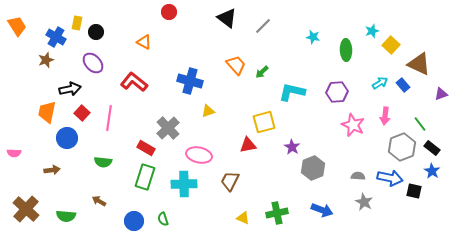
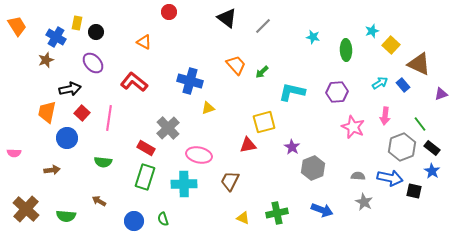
yellow triangle at (208, 111): moved 3 px up
pink star at (353, 125): moved 2 px down
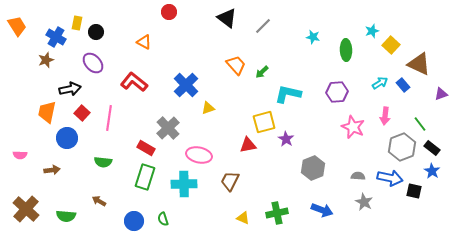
blue cross at (190, 81): moved 4 px left, 4 px down; rotated 30 degrees clockwise
cyan L-shape at (292, 92): moved 4 px left, 2 px down
purple star at (292, 147): moved 6 px left, 8 px up
pink semicircle at (14, 153): moved 6 px right, 2 px down
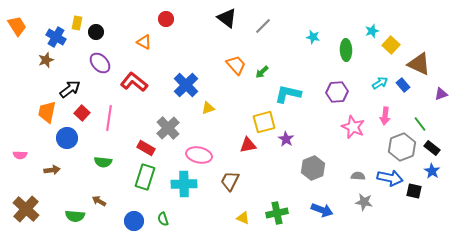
red circle at (169, 12): moved 3 px left, 7 px down
purple ellipse at (93, 63): moved 7 px right
black arrow at (70, 89): rotated 25 degrees counterclockwise
gray star at (364, 202): rotated 18 degrees counterclockwise
green semicircle at (66, 216): moved 9 px right
